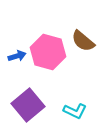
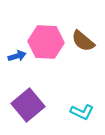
pink hexagon: moved 2 px left, 10 px up; rotated 12 degrees counterclockwise
cyan L-shape: moved 7 px right, 1 px down
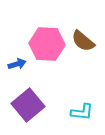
pink hexagon: moved 1 px right, 2 px down
blue arrow: moved 8 px down
cyan L-shape: rotated 20 degrees counterclockwise
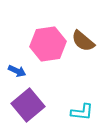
pink hexagon: moved 1 px right; rotated 12 degrees counterclockwise
blue arrow: moved 7 px down; rotated 42 degrees clockwise
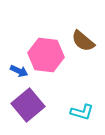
pink hexagon: moved 2 px left, 11 px down; rotated 16 degrees clockwise
blue arrow: moved 2 px right
cyan L-shape: rotated 10 degrees clockwise
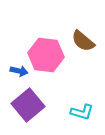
blue arrow: rotated 12 degrees counterclockwise
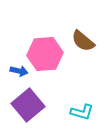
pink hexagon: moved 1 px left, 1 px up; rotated 12 degrees counterclockwise
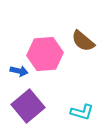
purple square: moved 1 px down
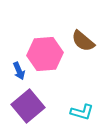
blue arrow: rotated 54 degrees clockwise
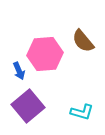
brown semicircle: rotated 10 degrees clockwise
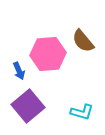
pink hexagon: moved 3 px right
